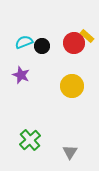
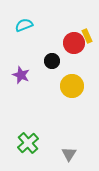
yellow rectangle: rotated 24 degrees clockwise
cyan semicircle: moved 17 px up
black circle: moved 10 px right, 15 px down
green cross: moved 2 px left, 3 px down
gray triangle: moved 1 px left, 2 px down
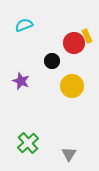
purple star: moved 6 px down
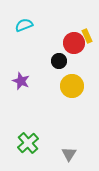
black circle: moved 7 px right
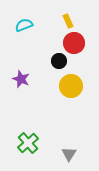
yellow rectangle: moved 19 px left, 15 px up
purple star: moved 2 px up
yellow circle: moved 1 px left
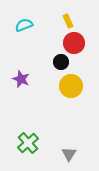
black circle: moved 2 px right, 1 px down
